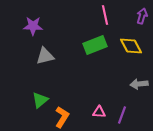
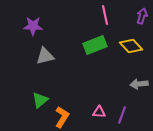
yellow diamond: rotated 15 degrees counterclockwise
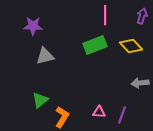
pink line: rotated 12 degrees clockwise
gray arrow: moved 1 px right, 1 px up
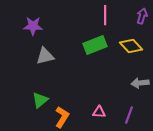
purple line: moved 7 px right
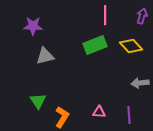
green triangle: moved 2 px left, 1 px down; rotated 24 degrees counterclockwise
purple line: rotated 24 degrees counterclockwise
